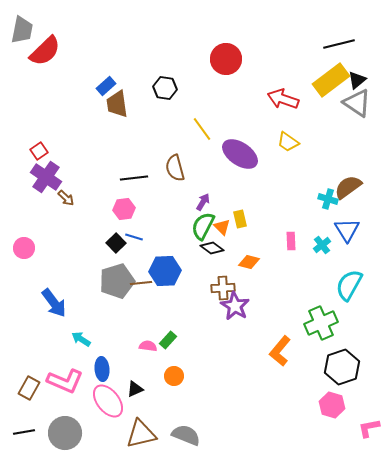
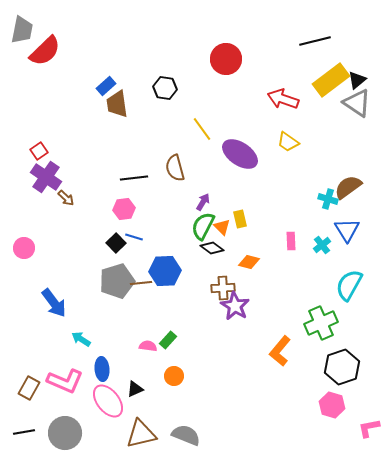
black line at (339, 44): moved 24 px left, 3 px up
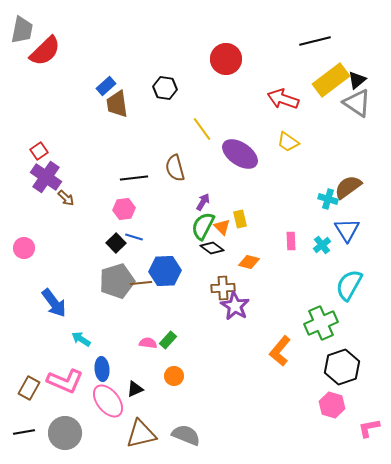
pink semicircle at (148, 346): moved 3 px up
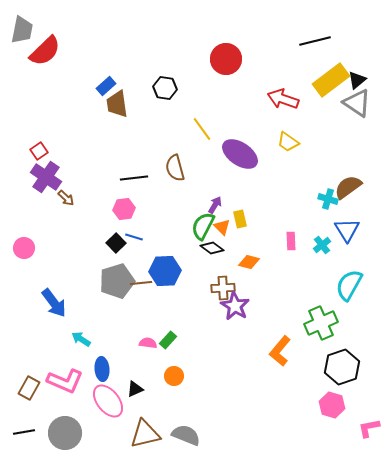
purple arrow at (203, 202): moved 12 px right, 3 px down
brown triangle at (141, 434): moved 4 px right
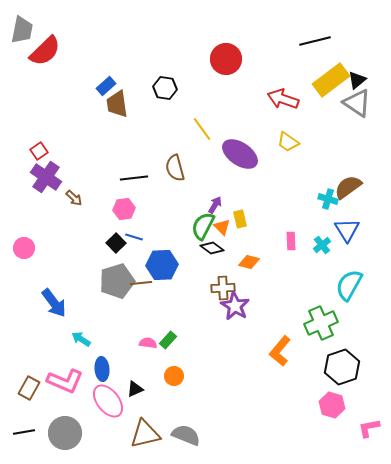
brown arrow at (66, 198): moved 8 px right
blue hexagon at (165, 271): moved 3 px left, 6 px up
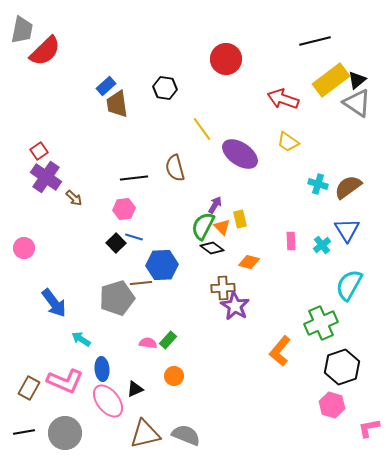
cyan cross at (328, 199): moved 10 px left, 15 px up
gray pentagon at (117, 281): moved 17 px down
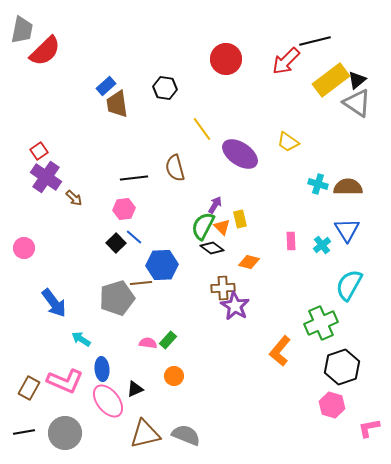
red arrow at (283, 99): moved 3 px right, 38 px up; rotated 64 degrees counterclockwise
brown semicircle at (348, 187): rotated 36 degrees clockwise
blue line at (134, 237): rotated 24 degrees clockwise
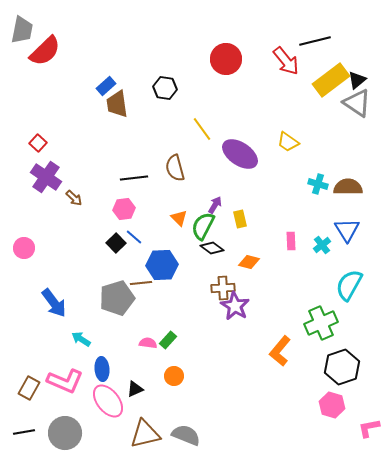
red arrow at (286, 61): rotated 84 degrees counterclockwise
red square at (39, 151): moved 1 px left, 8 px up; rotated 12 degrees counterclockwise
orange triangle at (222, 227): moved 43 px left, 9 px up
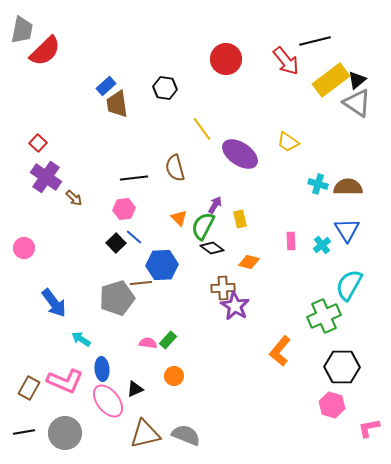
green cross at (321, 323): moved 3 px right, 7 px up
black hexagon at (342, 367): rotated 20 degrees clockwise
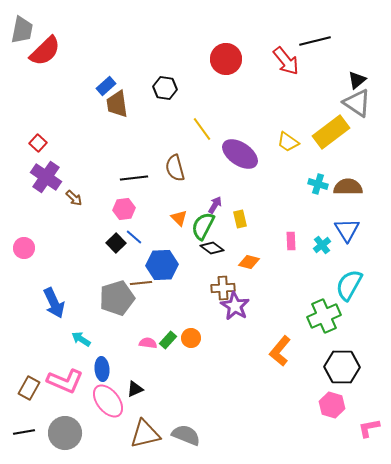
yellow rectangle at (331, 80): moved 52 px down
blue arrow at (54, 303): rotated 12 degrees clockwise
orange circle at (174, 376): moved 17 px right, 38 px up
